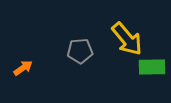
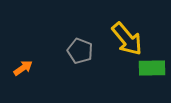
gray pentagon: rotated 25 degrees clockwise
green rectangle: moved 1 px down
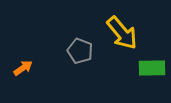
yellow arrow: moved 5 px left, 6 px up
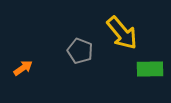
green rectangle: moved 2 px left, 1 px down
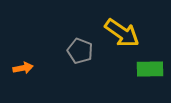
yellow arrow: rotated 15 degrees counterclockwise
orange arrow: rotated 24 degrees clockwise
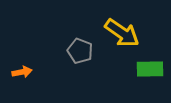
orange arrow: moved 1 px left, 4 px down
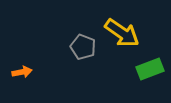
gray pentagon: moved 3 px right, 4 px up
green rectangle: rotated 20 degrees counterclockwise
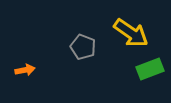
yellow arrow: moved 9 px right
orange arrow: moved 3 px right, 2 px up
